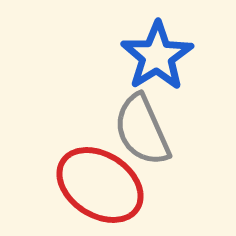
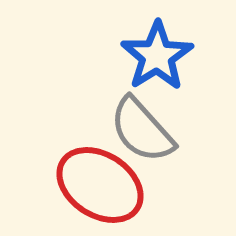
gray semicircle: rotated 18 degrees counterclockwise
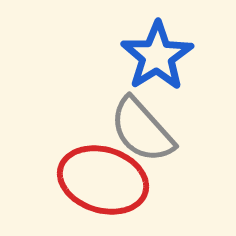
red ellipse: moved 3 px right, 5 px up; rotated 16 degrees counterclockwise
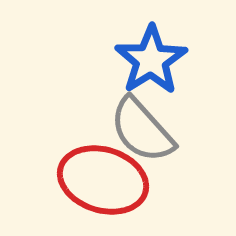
blue star: moved 6 px left, 4 px down
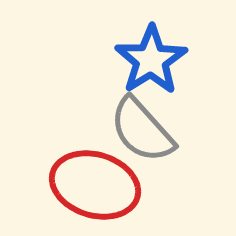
red ellipse: moved 8 px left, 5 px down
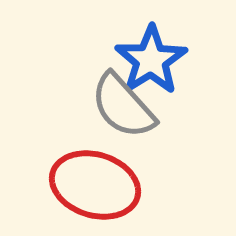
gray semicircle: moved 19 px left, 24 px up
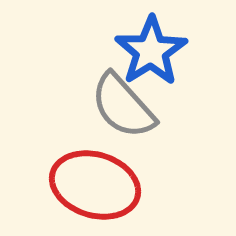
blue star: moved 9 px up
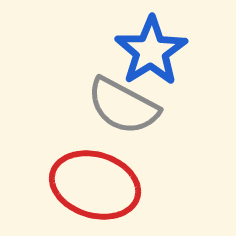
gray semicircle: rotated 20 degrees counterclockwise
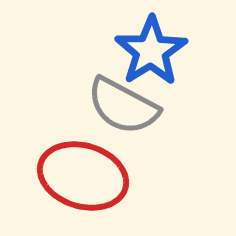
red ellipse: moved 12 px left, 9 px up
